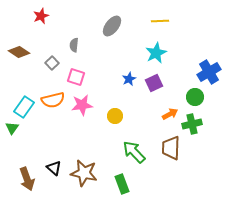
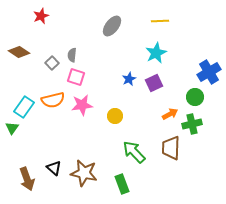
gray semicircle: moved 2 px left, 10 px down
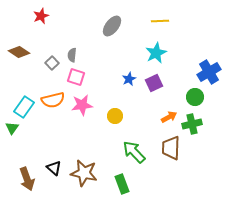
orange arrow: moved 1 px left, 3 px down
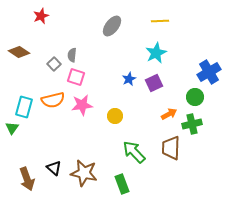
gray square: moved 2 px right, 1 px down
cyan rectangle: rotated 20 degrees counterclockwise
orange arrow: moved 3 px up
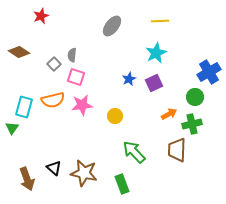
brown trapezoid: moved 6 px right, 2 px down
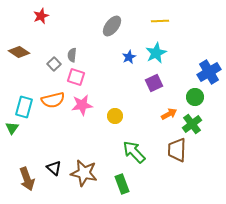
blue star: moved 22 px up
green cross: rotated 24 degrees counterclockwise
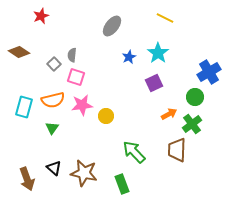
yellow line: moved 5 px right, 3 px up; rotated 30 degrees clockwise
cyan star: moved 2 px right; rotated 10 degrees counterclockwise
yellow circle: moved 9 px left
green triangle: moved 40 px right
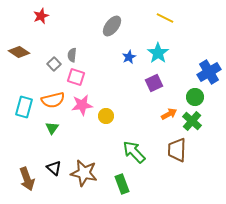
green cross: moved 3 px up; rotated 12 degrees counterclockwise
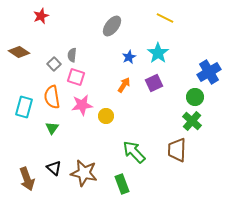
orange semicircle: moved 1 px left, 3 px up; rotated 95 degrees clockwise
orange arrow: moved 45 px left, 29 px up; rotated 28 degrees counterclockwise
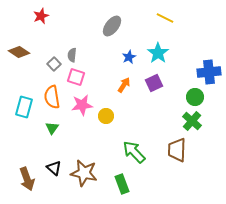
blue cross: rotated 25 degrees clockwise
